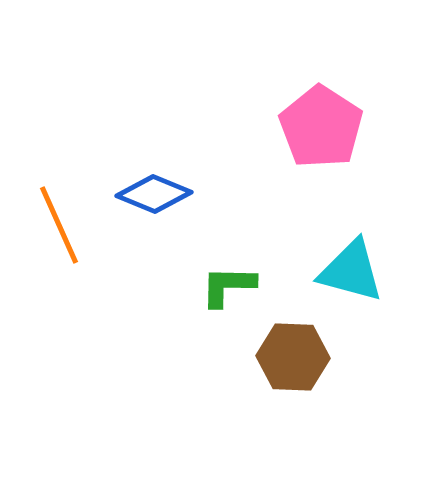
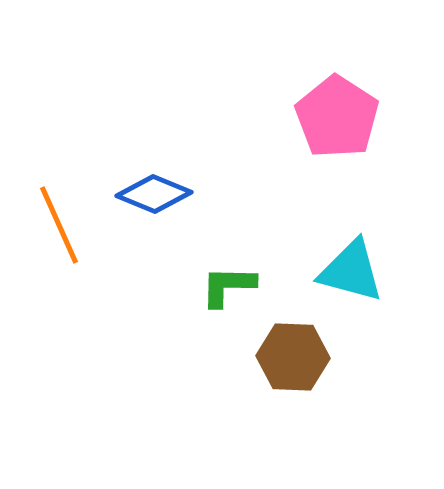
pink pentagon: moved 16 px right, 10 px up
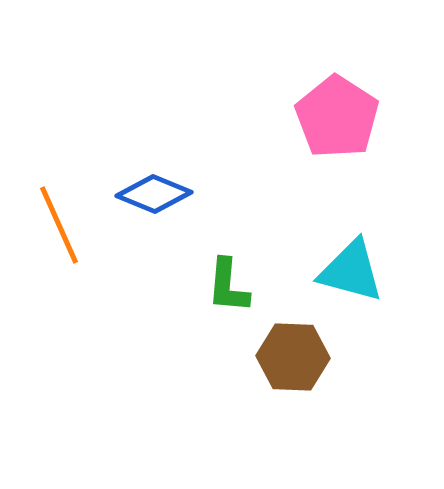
green L-shape: rotated 86 degrees counterclockwise
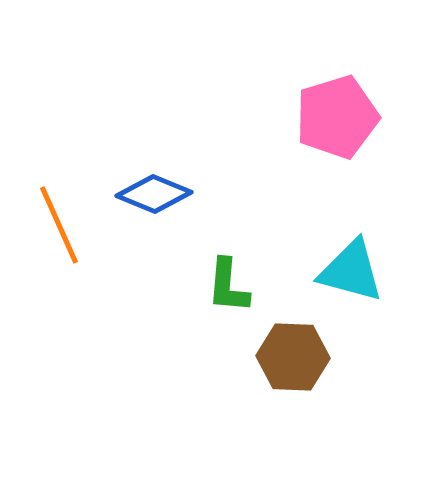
pink pentagon: rotated 22 degrees clockwise
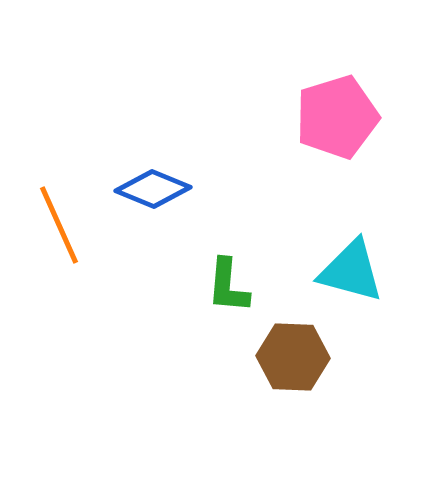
blue diamond: moved 1 px left, 5 px up
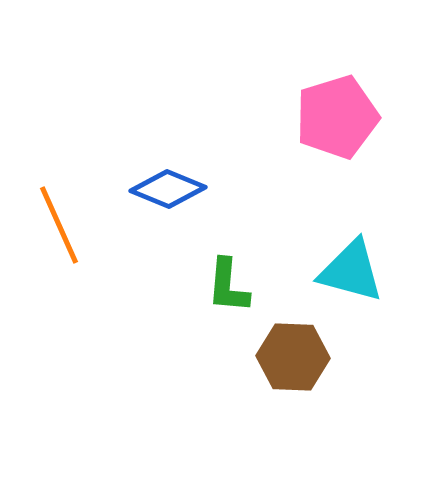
blue diamond: moved 15 px right
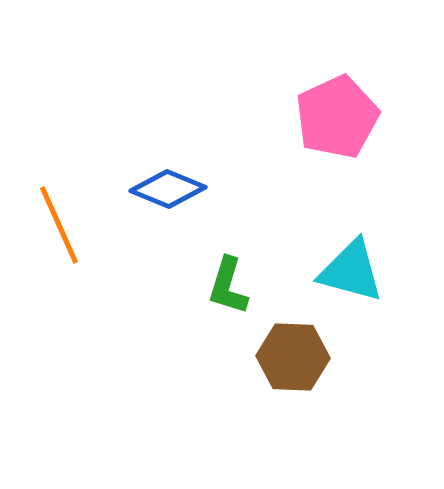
pink pentagon: rotated 8 degrees counterclockwise
green L-shape: rotated 12 degrees clockwise
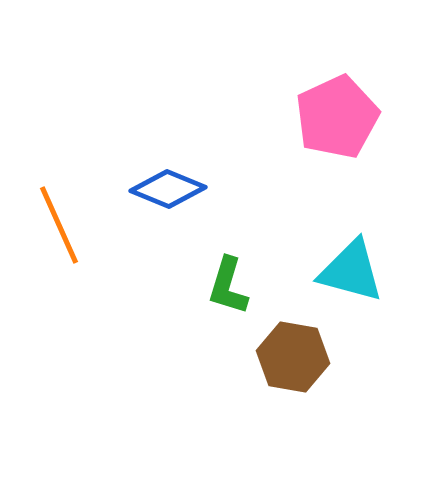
brown hexagon: rotated 8 degrees clockwise
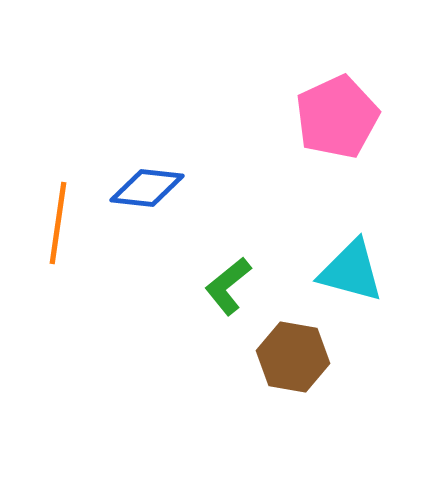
blue diamond: moved 21 px left, 1 px up; rotated 16 degrees counterclockwise
orange line: moved 1 px left, 2 px up; rotated 32 degrees clockwise
green L-shape: rotated 34 degrees clockwise
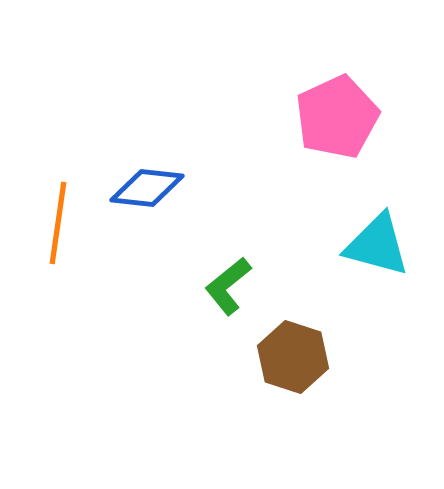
cyan triangle: moved 26 px right, 26 px up
brown hexagon: rotated 8 degrees clockwise
